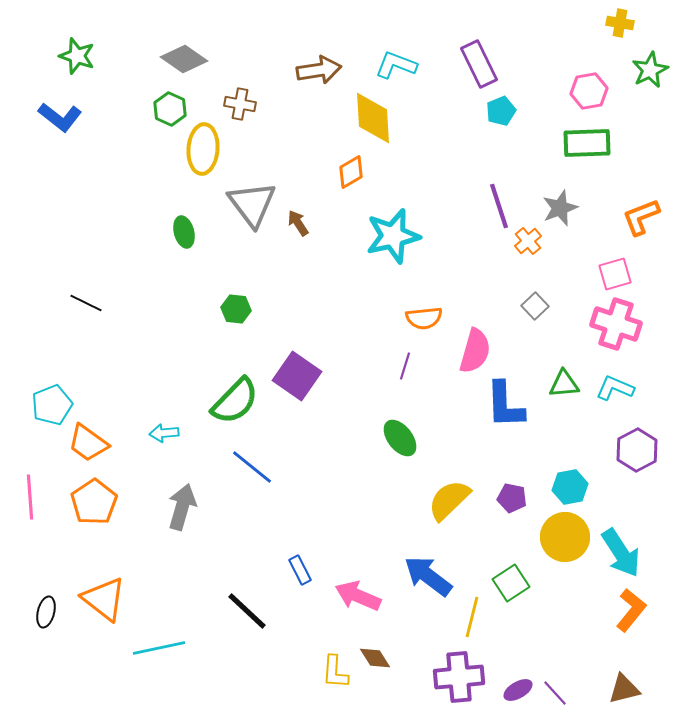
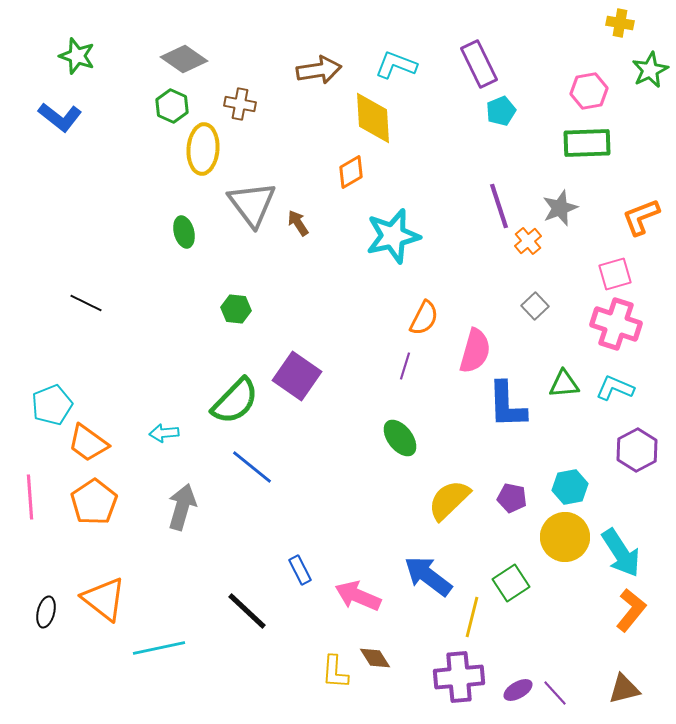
green hexagon at (170, 109): moved 2 px right, 3 px up
orange semicircle at (424, 318): rotated 57 degrees counterclockwise
blue L-shape at (505, 405): moved 2 px right
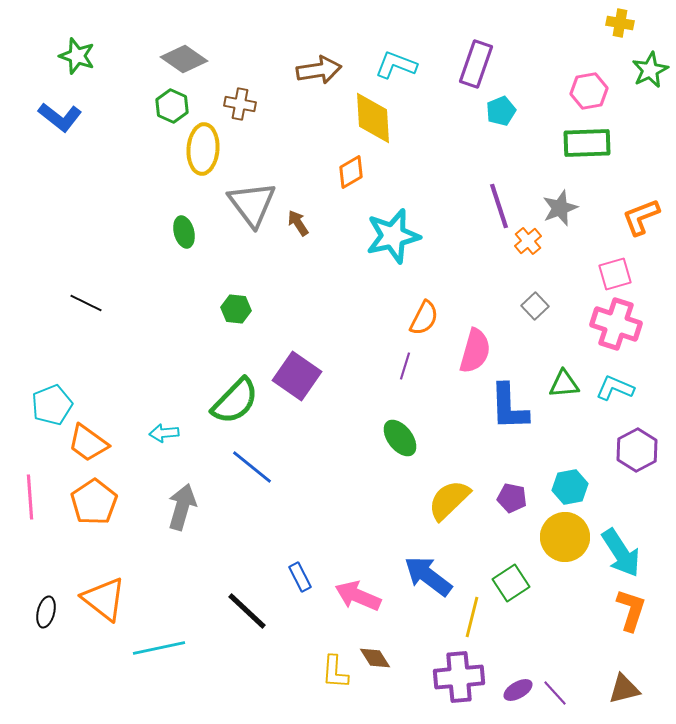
purple rectangle at (479, 64): moved 3 px left; rotated 45 degrees clockwise
blue L-shape at (507, 405): moved 2 px right, 2 px down
blue rectangle at (300, 570): moved 7 px down
orange L-shape at (631, 610): rotated 21 degrees counterclockwise
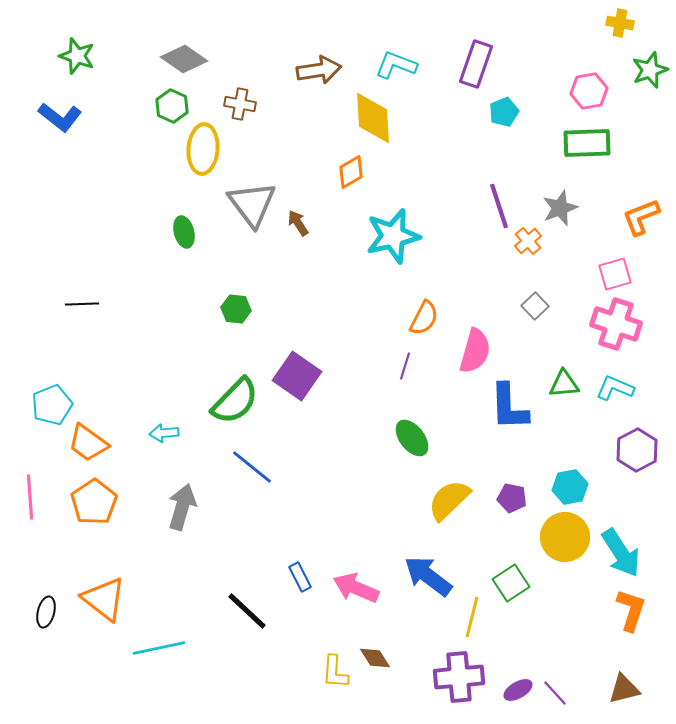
green star at (650, 70): rotated 6 degrees clockwise
cyan pentagon at (501, 111): moved 3 px right, 1 px down
black line at (86, 303): moved 4 px left, 1 px down; rotated 28 degrees counterclockwise
green ellipse at (400, 438): moved 12 px right
pink arrow at (358, 596): moved 2 px left, 8 px up
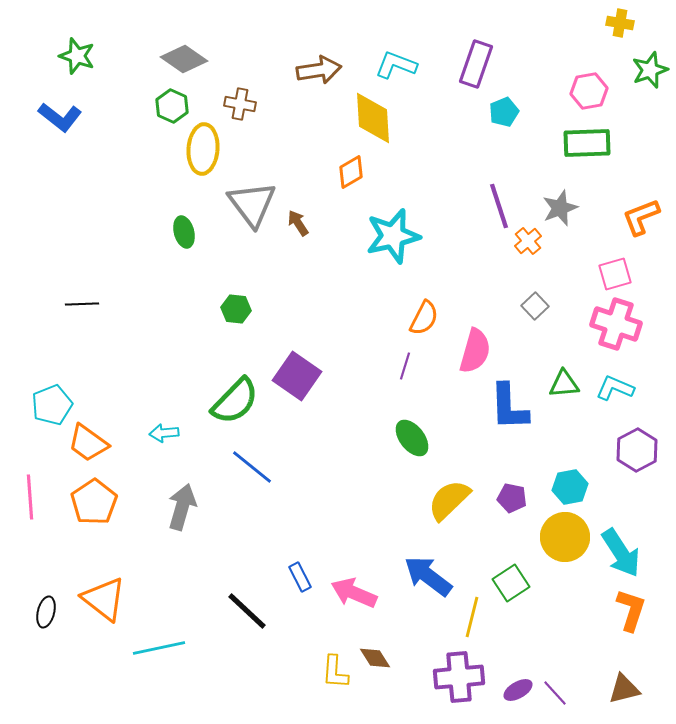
pink arrow at (356, 588): moved 2 px left, 5 px down
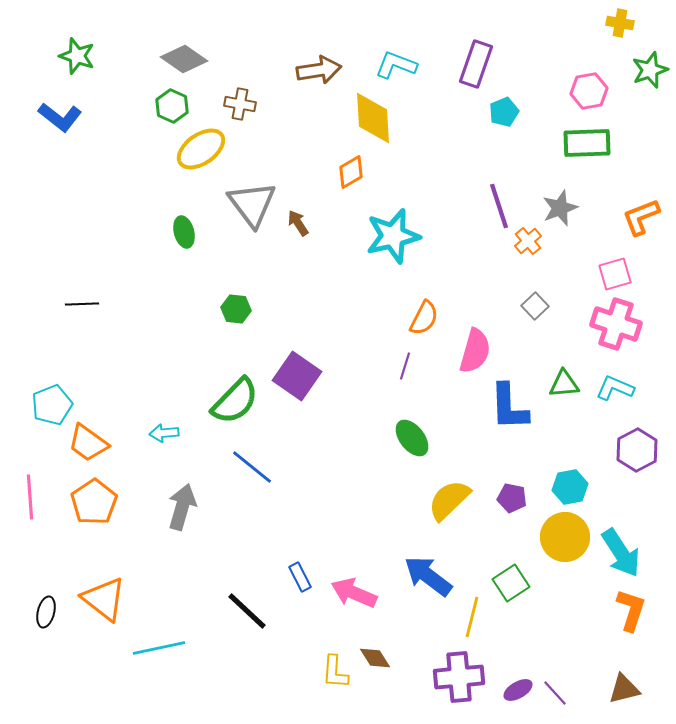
yellow ellipse at (203, 149): moved 2 px left; rotated 51 degrees clockwise
